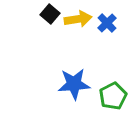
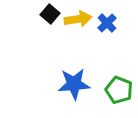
green pentagon: moved 6 px right, 6 px up; rotated 24 degrees counterclockwise
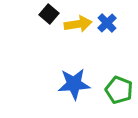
black square: moved 1 px left
yellow arrow: moved 5 px down
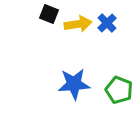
black square: rotated 18 degrees counterclockwise
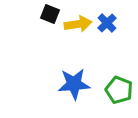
black square: moved 1 px right
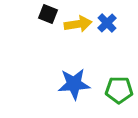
black square: moved 2 px left
green pentagon: rotated 20 degrees counterclockwise
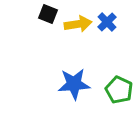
blue cross: moved 1 px up
green pentagon: rotated 24 degrees clockwise
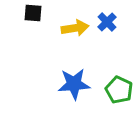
black square: moved 15 px left, 1 px up; rotated 18 degrees counterclockwise
yellow arrow: moved 3 px left, 4 px down
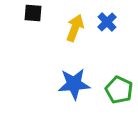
yellow arrow: rotated 60 degrees counterclockwise
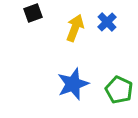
black square: rotated 24 degrees counterclockwise
blue star: moved 1 px left; rotated 16 degrees counterclockwise
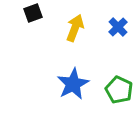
blue cross: moved 11 px right, 5 px down
blue star: rotated 8 degrees counterclockwise
